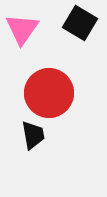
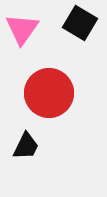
black trapezoid: moved 7 px left, 11 px down; rotated 36 degrees clockwise
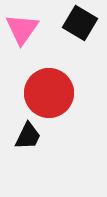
black trapezoid: moved 2 px right, 10 px up
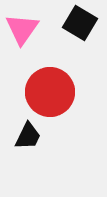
red circle: moved 1 px right, 1 px up
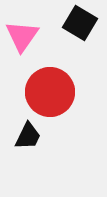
pink triangle: moved 7 px down
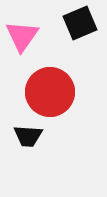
black square: rotated 36 degrees clockwise
black trapezoid: rotated 68 degrees clockwise
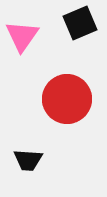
red circle: moved 17 px right, 7 px down
black trapezoid: moved 24 px down
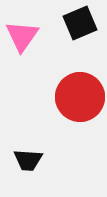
red circle: moved 13 px right, 2 px up
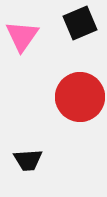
black trapezoid: rotated 8 degrees counterclockwise
